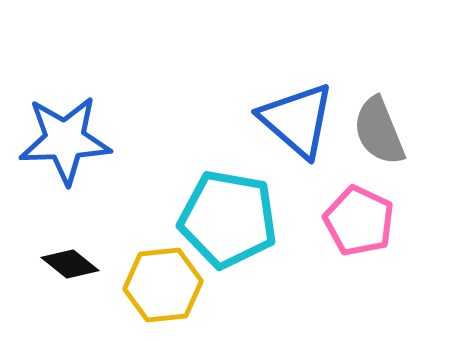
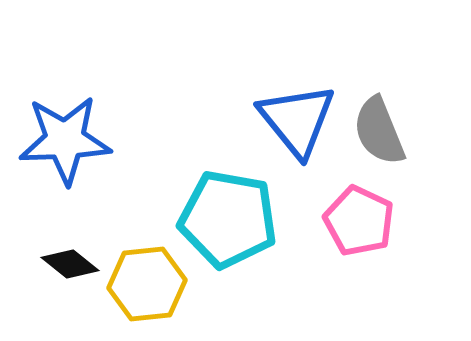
blue triangle: rotated 10 degrees clockwise
yellow hexagon: moved 16 px left, 1 px up
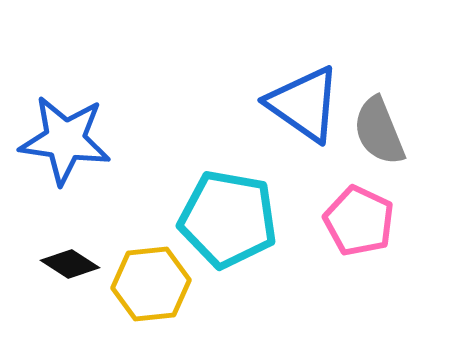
blue triangle: moved 7 px right, 16 px up; rotated 16 degrees counterclockwise
blue star: rotated 10 degrees clockwise
black diamond: rotated 6 degrees counterclockwise
yellow hexagon: moved 4 px right
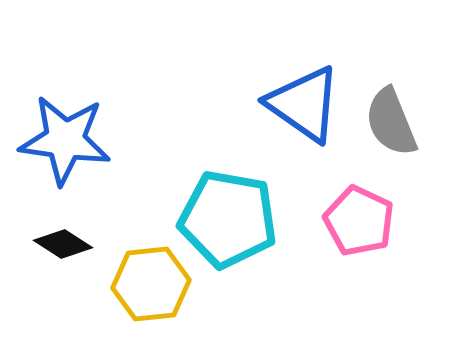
gray semicircle: moved 12 px right, 9 px up
black diamond: moved 7 px left, 20 px up
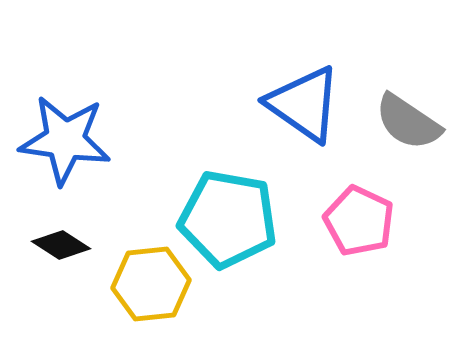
gray semicircle: moved 17 px right; rotated 34 degrees counterclockwise
black diamond: moved 2 px left, 1 px down
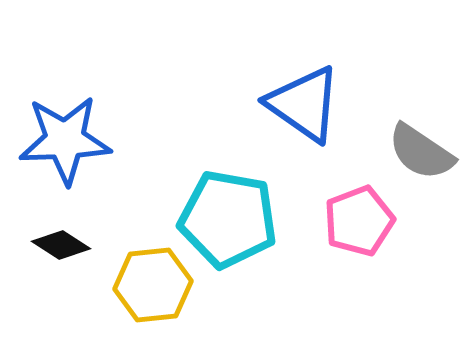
gray semicircle: moved 13 px right, 30 px down
blue star: rotated 10 degrees counterclockwise
pink pentagon: rotated 26 degrees clockwise
yellow hexagon: moved 2 px right, 1 px down
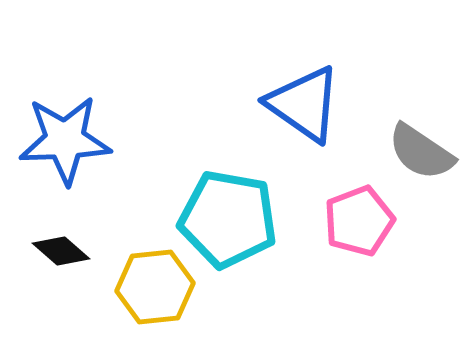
black diamond: moved 6 px down; rotated 8 degrees clockwise
yellow hexagon: moved 2 px right, 2 px down
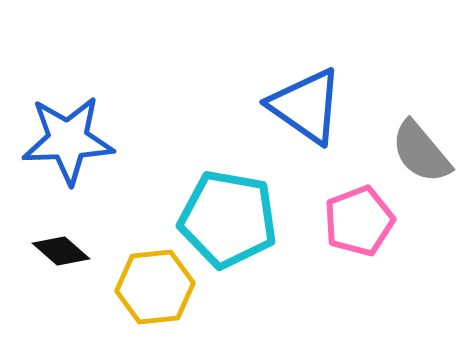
blue triangle: moved 2 px right, 2 px down
blue star: moved 3 px right
gray semicircle: rotated 16 degrees clockwise
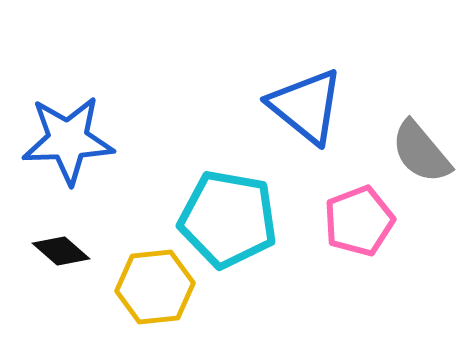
blue triangle: rotated 4 degrees clockwise
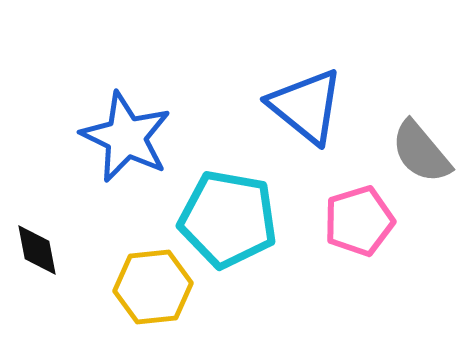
blue star: moved 58 px right, 3 px up; rotated 28 degrees clockwise
pink pentagon: rotated 4 degrees clockwise
black diamond: moved 24 px left, 1 px up; rotated 38 degrees clockwise
yellow hexagon: moved 2 px left
